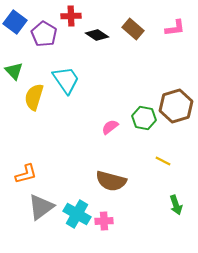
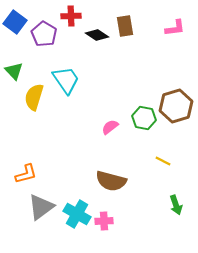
brown rectangle: moved 8 px left, 3 px up; rotated 40 degrees clockwise
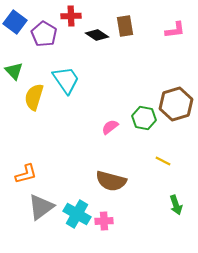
pink L-shape: moved 2 px down
brown hexagon: moved 2 px up
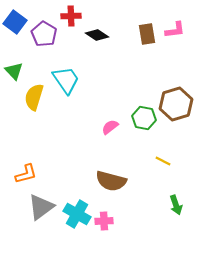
brown rectangle: moved 22 px right, 8 px down
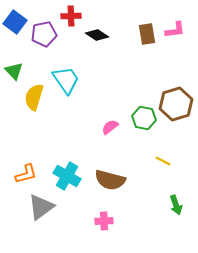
purple pentagon: rotated 30 degrees clockwise
brown semicircle: moved 1 px left, 1 px up
cyan cross: moved 10 px left, 38 px up
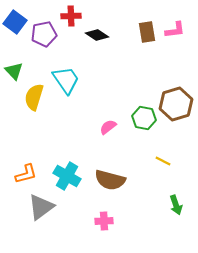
brown rectangle: moved 2 px up
pink semicircle: moved 2 px left
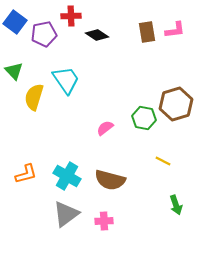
pink semicircle: moved 3 px left, 1 px down
gray triangle: moved 25 px right, 7 px down
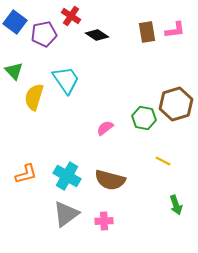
red cross: rotated 36 degrees clockwise
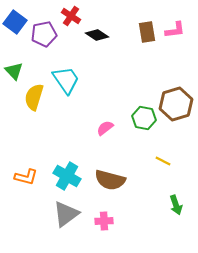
orange L-shape: moved 3 px down; rotated 30 degrees clockwise
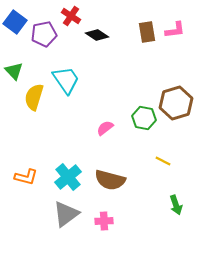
brown hexagon: moved 1 px up
cyan cross: moved 1 px right, 1 px down; rotated 20 degrees clockwise
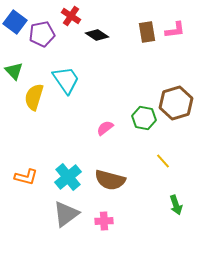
purple pentagon: moved 2 px left
yellow line: rotated 21 degrees clockwise
